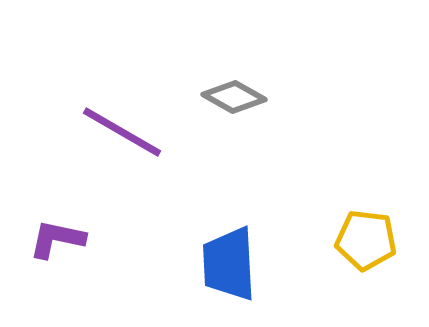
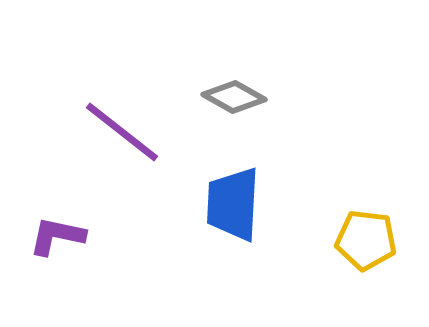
purple line: rotated 8 degrees clockwise
purple L-shape: moved 3 px up
blue trapezoid: moved 4 px right, 60 px up; rotated 6 degrees clockwise
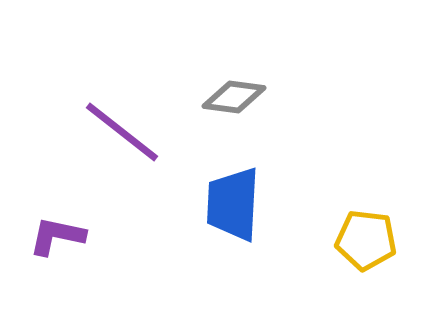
gray diamond: rotated 22 degrees counterclockwise
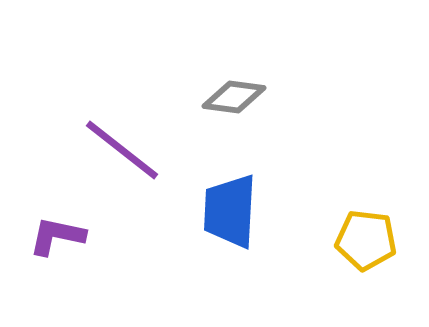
purple line: moved 18 px down
blue trapezoid: moved 3 px left, 7 px down
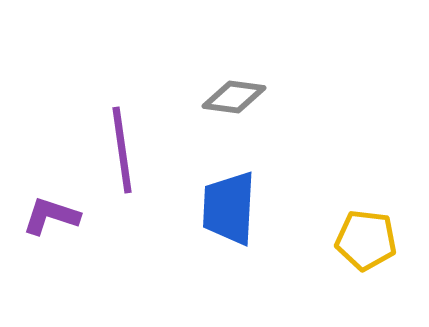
purple line: rotated 44 degrees clockwise
blue trapezoid: moved 1 px left, 3 px up
purple L-shape: moved 6 px left, 20 px up; rotated 6 degrees clockwise
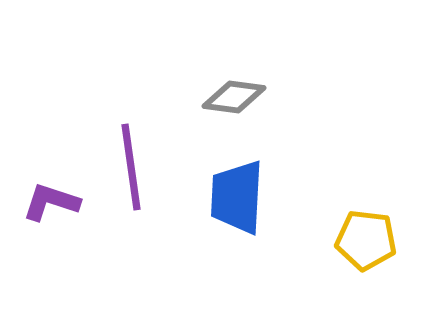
purple line: moved 9 px right, 17 px down
blue trapezoid: moved 8 px right, 11 px up
purple L-shape: moved 14 px up
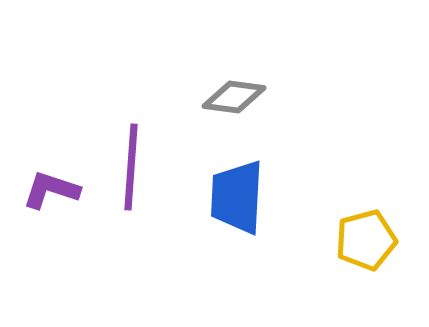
purple line: rotated 12 degrees clockwise
purple L-shape: moved 12 px up
yellow pentagon: rotated 22 degrees counterclockwise
